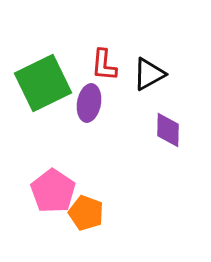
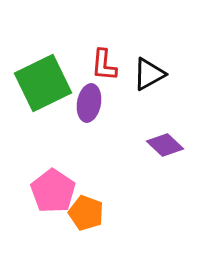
purple diamond: moved 3 px left, 15 px down; rotated 48 degrees counterclockwise
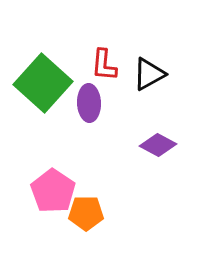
green square: rotated 22 degrees counterclockwise
purple ellipse: rotated 12 degrees counterclockwise
purple diamond: moved 7 px left; rotated 15 degrees counterclockwise
orange pentagon: rotated 20 degrees counterclockwise
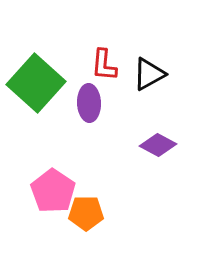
green square: moved 7 px left
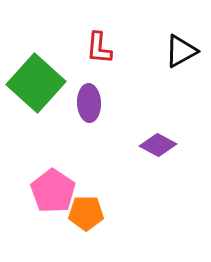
red L-shape: moved 5 px left, 17 px up
black triangle: moved 32 px right, 23 px up
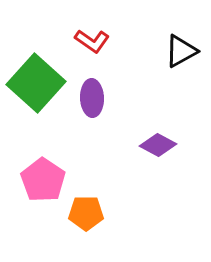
red L-shape: moved 7 px left, 7 px up; rotated 60 degrees counterclockwise
purple ellipse: moved 3 px right, 5 px up
pink pentagon: moved 10 px left, 11 px up
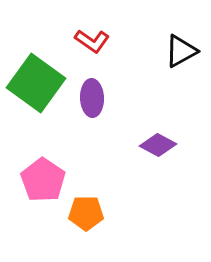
green square: rotated 6 degrees counterclockwise
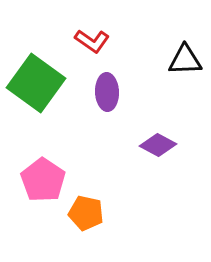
black triangle: moved 4 px right, 9 px down; rotated 27 degrees clockwise
purple ellipse: moved 15 px right, 6 px up
orange pentagon: rotated 12 degrees clockwise
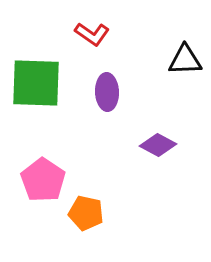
red L-shape: moved 7 px up
green square: rotated 34 degrees counterclockwise
